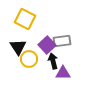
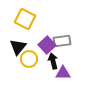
black triangle: rotated 12 degrees clockwise
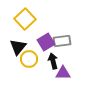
yellow square: rotated 20 degrees clockwise
purple square: moved 1 px left, 3 px up; rotated 12 degrees clockwise
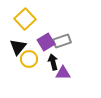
gray rectangle: rotated 12 degrees counterclockwise
black arrow: moved 1 px down
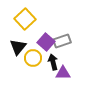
purple square: rotated 18 degrees counterclockwise
yellow circle: moved 4 px right, 1 px up
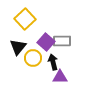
gray rectangle: rotated 18 degrees clockwise
purple triangle: moved 3 px left, 4 px down
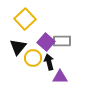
black arrow: moved 4 px left
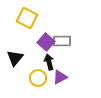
yellow square: moved 2 px right, 1 px up; rotated 20 degrees counterclockwise
black triangle: moved 3 px left, 11 px down
yellow circle: moved 5 px right, 20 px down
purple triangle: rotated 28 degrees counterclockwise
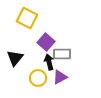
gray rectangle: moved 13 px down
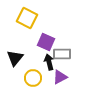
purple square: rotated 18 degrees counterclockwise
yellow circle: moved 5 px left
